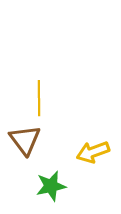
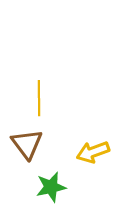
brown triangle: moved 2 px right, 4 px down
green star: moved 1 px down
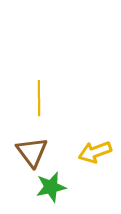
brown triangle: moved 5 px right, 8 px down
yellow arrow: moved 2 px right
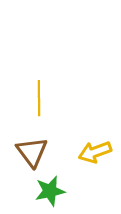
green star: moved 1 px left, 4 px down
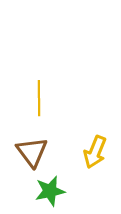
yellow arrow: rotated 48 degrees counterclockwise
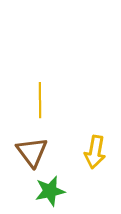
yellow line: moved 1 px right, 2 px down
yellow arrow: rotated 12 degrees counterclockwise
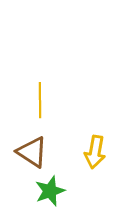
brown triangle: rotated 20 degrees counterclockwise
green star: rotated 8 degrees counterclockwise
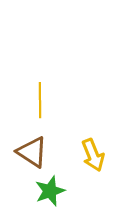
yellow arrow: moved 2 px left, 3 px down; rotated 32 degrees counterclockwise
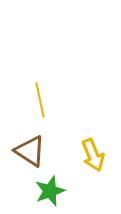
yellow line: rotated 12 degrees counterclockwise
brown triangle: moved 2 px left, 1 px up
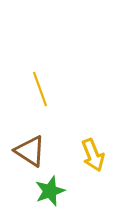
yellow line: moved 11 px up; rotated 8 degrees counterclockwise
